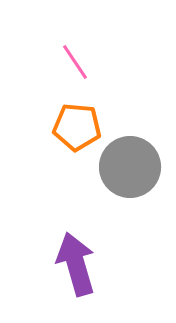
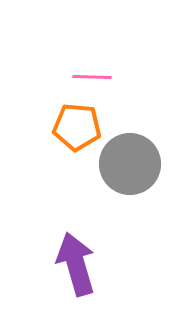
pink line: moved 17 px right, 15 px down; rotated 54 degrees counterclockwise
gray circle: moved 3 px up
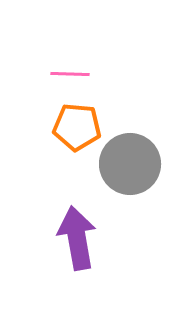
pink line: moved 22 px left, 3 px up
purple arrow: moved 1 px right, 26 px up; rotated 6 degrees clockwise
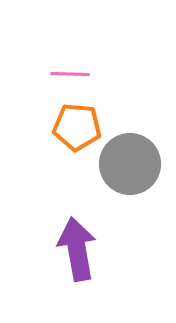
purple arrow: moved 11 px down
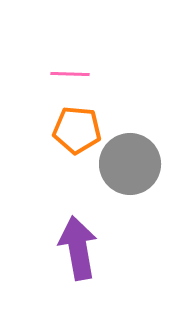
orange pentagon: moved 3 px down
purple arrow: moved 1 px right, 1 px up
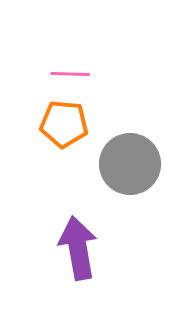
orange pentagon: moved 13 px left, 6 px up
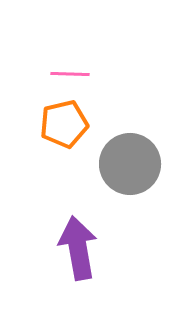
orange pentagon: rotated 18 degrees counterclockwise
